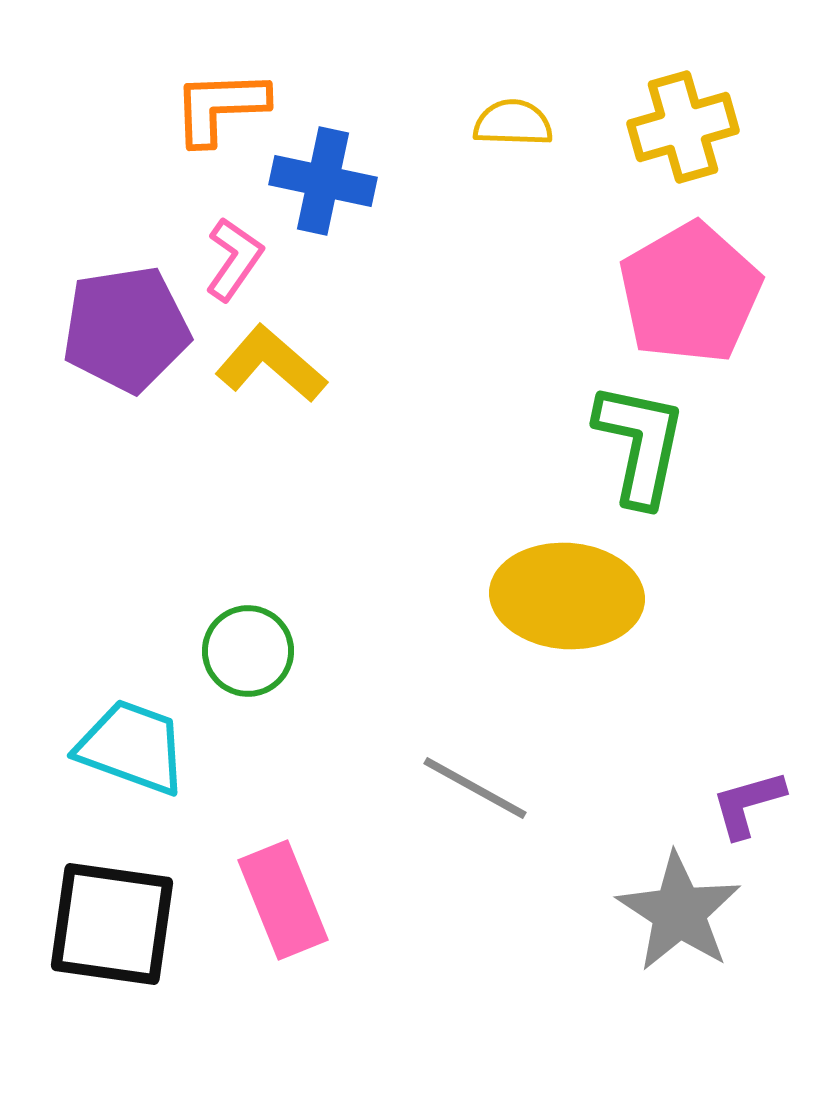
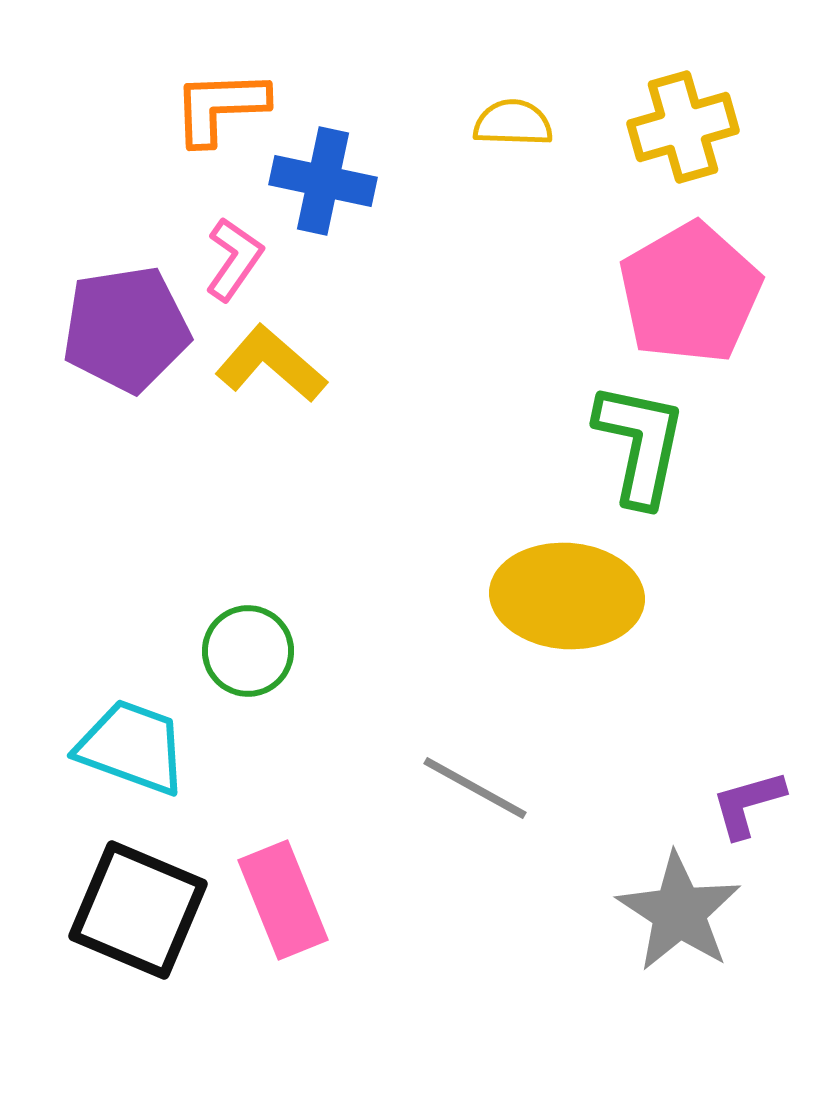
black square: moved 26 px right, 14 px up; rotated 15 degrees clockwise
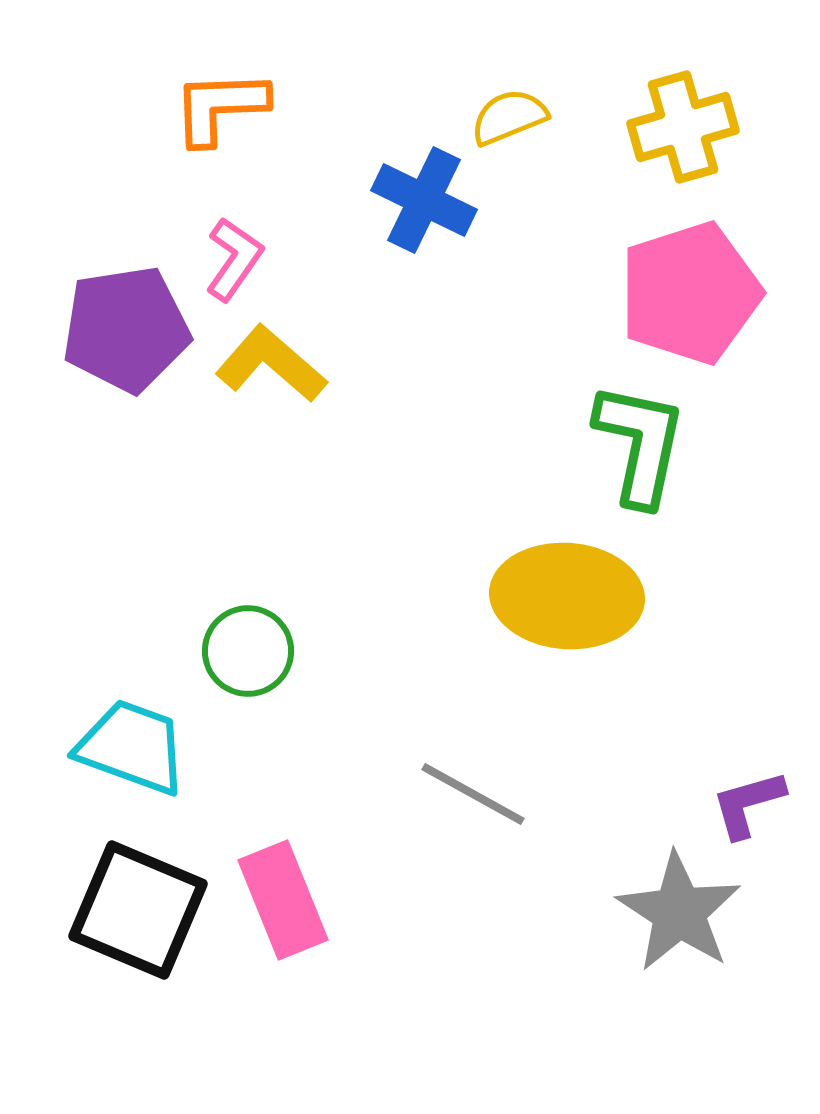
yellow semicircle: moved 4 px left, 6 px up; rotated 24 degrees counterclockwise
blue cross: moved 101 px right, 19 px down; rotated 14 degrees clockwise
pink pentagon: rotated 12 degrees clockwise
gray line: moved 2 px left, 6 px down
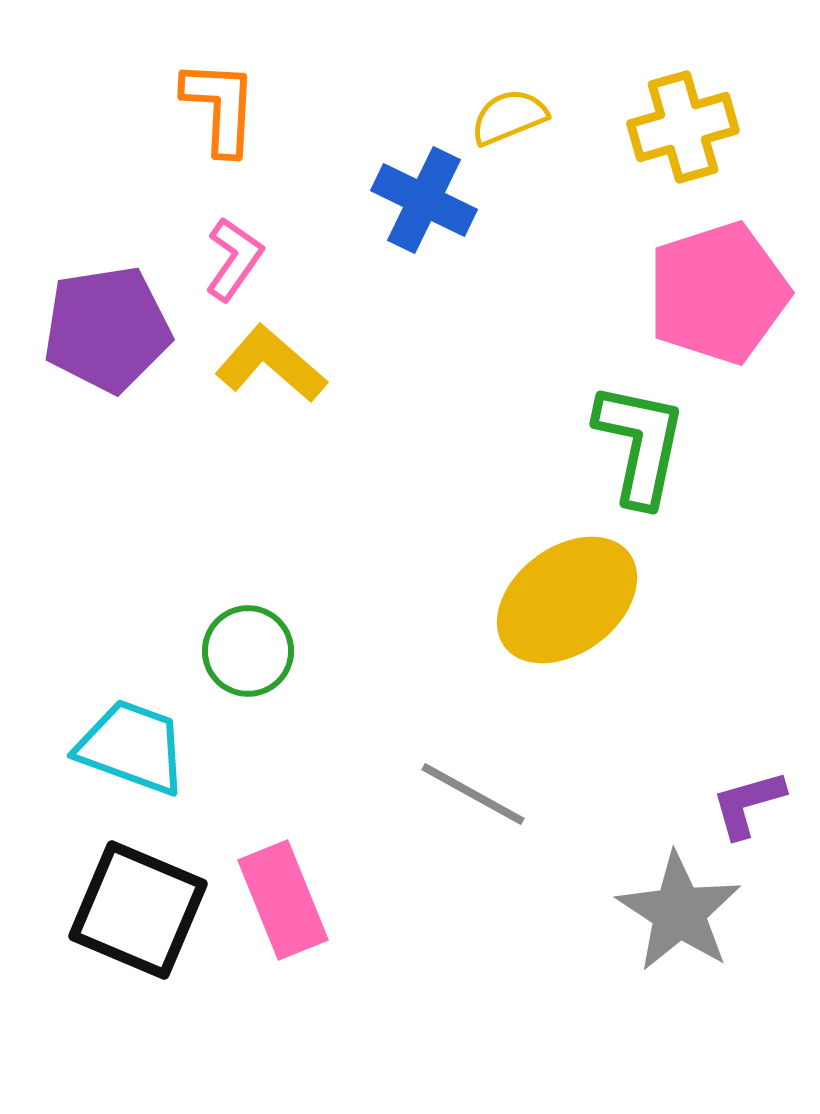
orange L-shape: rotated 95 degrees clockwise
pink pentagon: moved 28 px right
purple pentagon: moved 19 px left
yellow ellipse: moved 4 px down; rotated 41 degrees counterclockwise
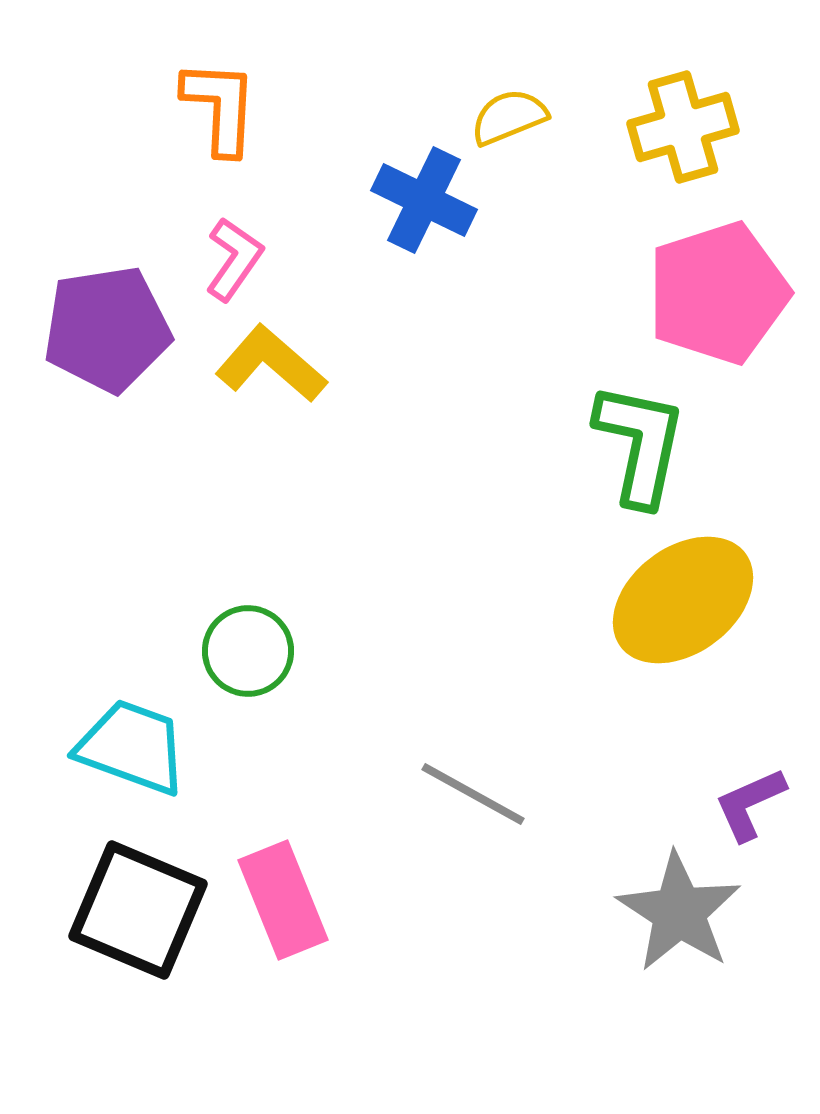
yellow ellipse: moved 116 px right
purple L-shape: moved 2 px right; rotated 8 degrees counterclockwise
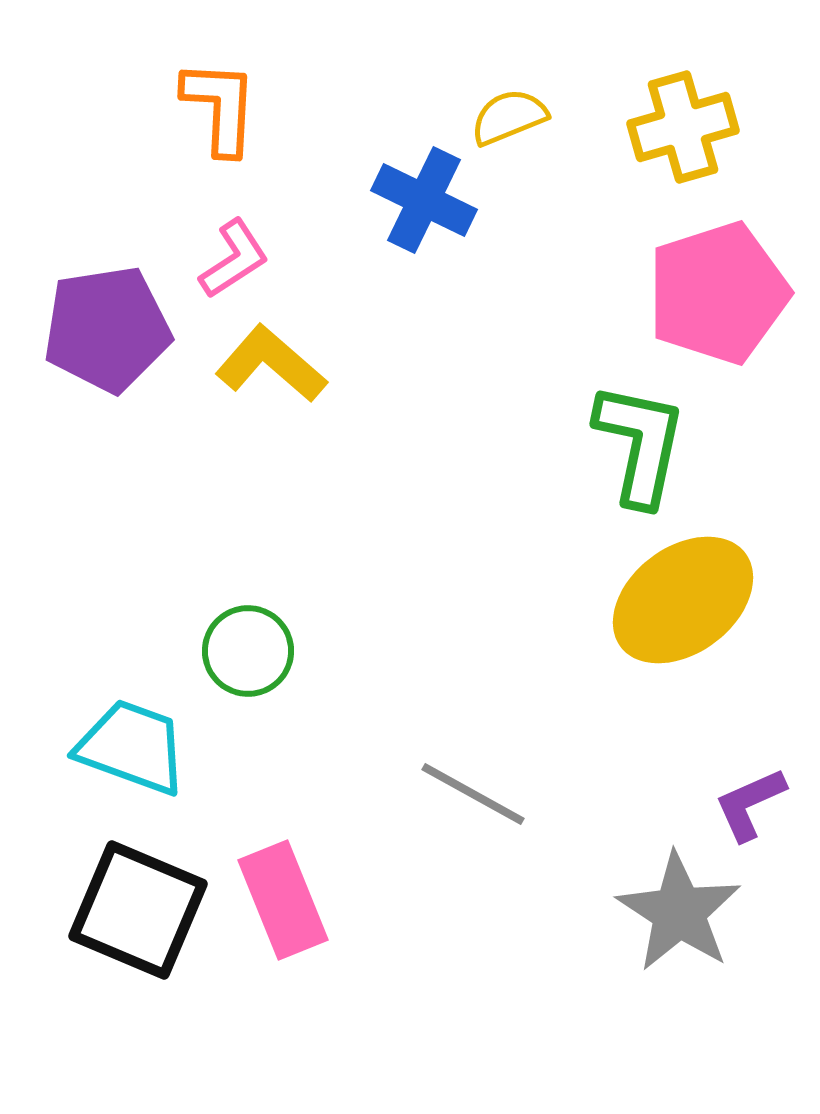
pink L-shape: rotated 22 degrees clockwise
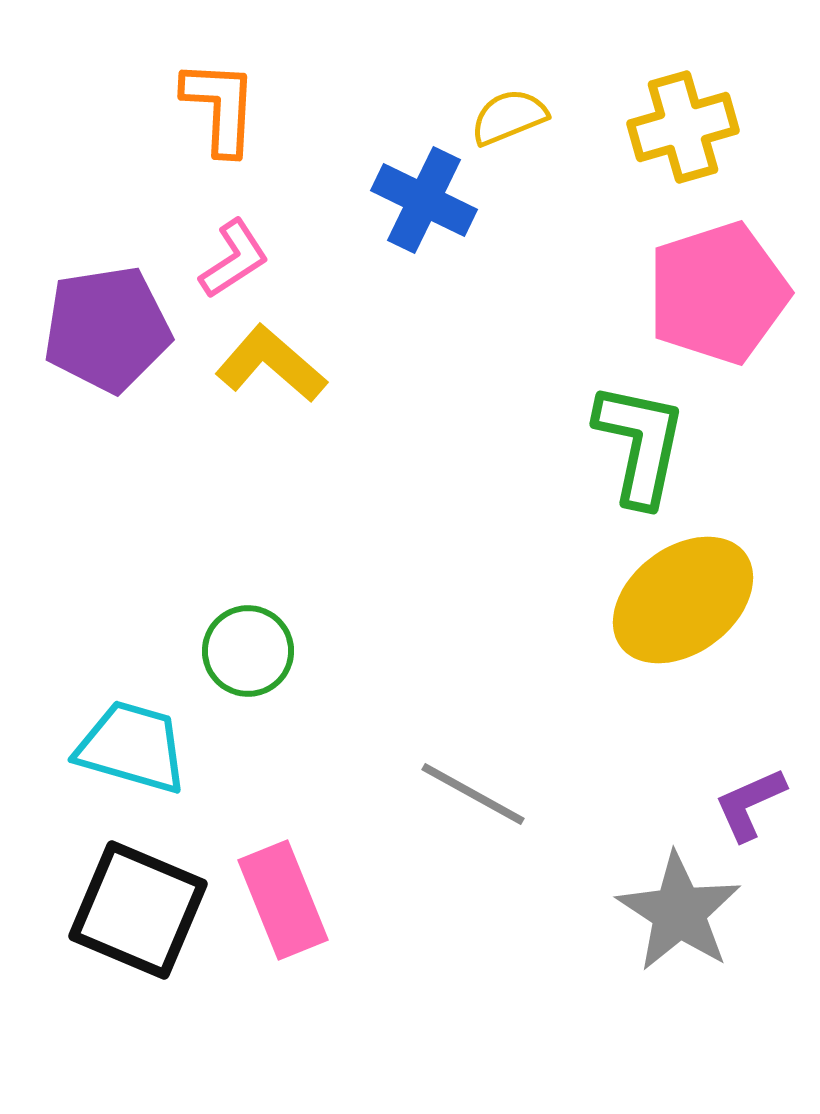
cyan trapezoid: rotated 4 degrees counterclockwise
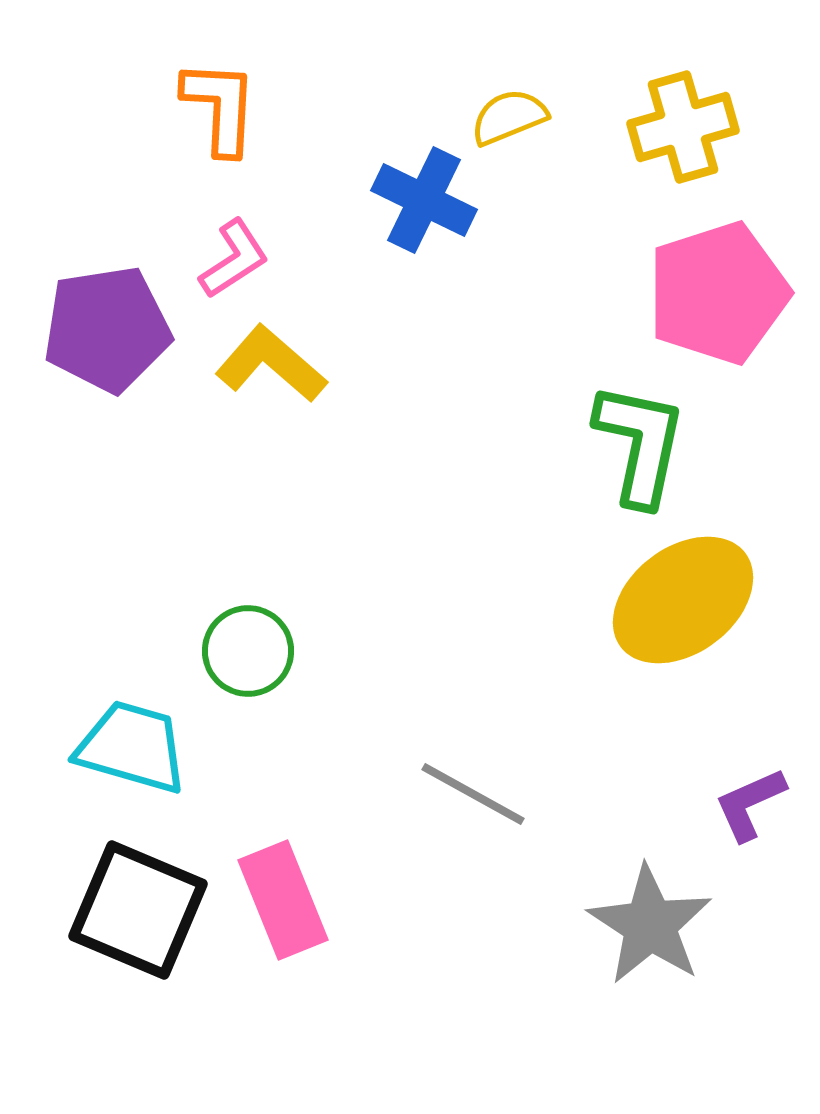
gray star: moved 29 px left, 13 px down
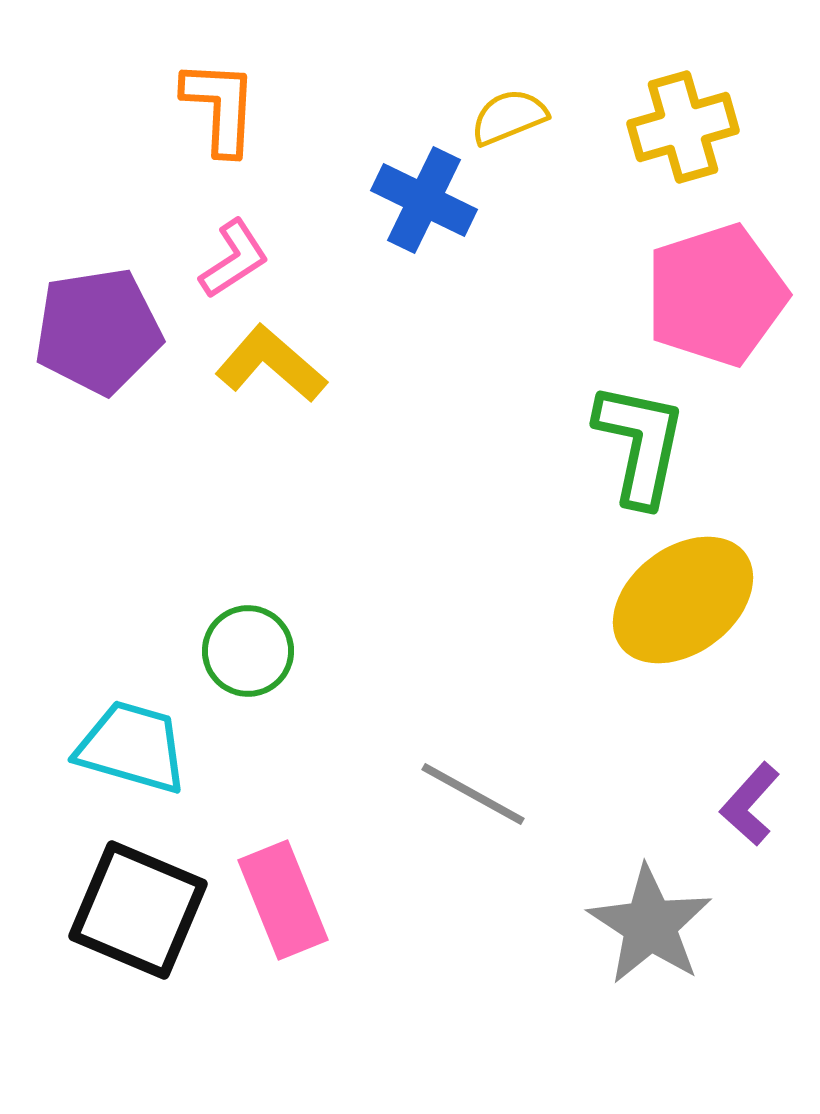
pink pentagon: moved 2 px left, 2 px down
purple pentagon: moved 9 px left, 2 px down
purple L-shape: rotated 24 degrees counterclockwise
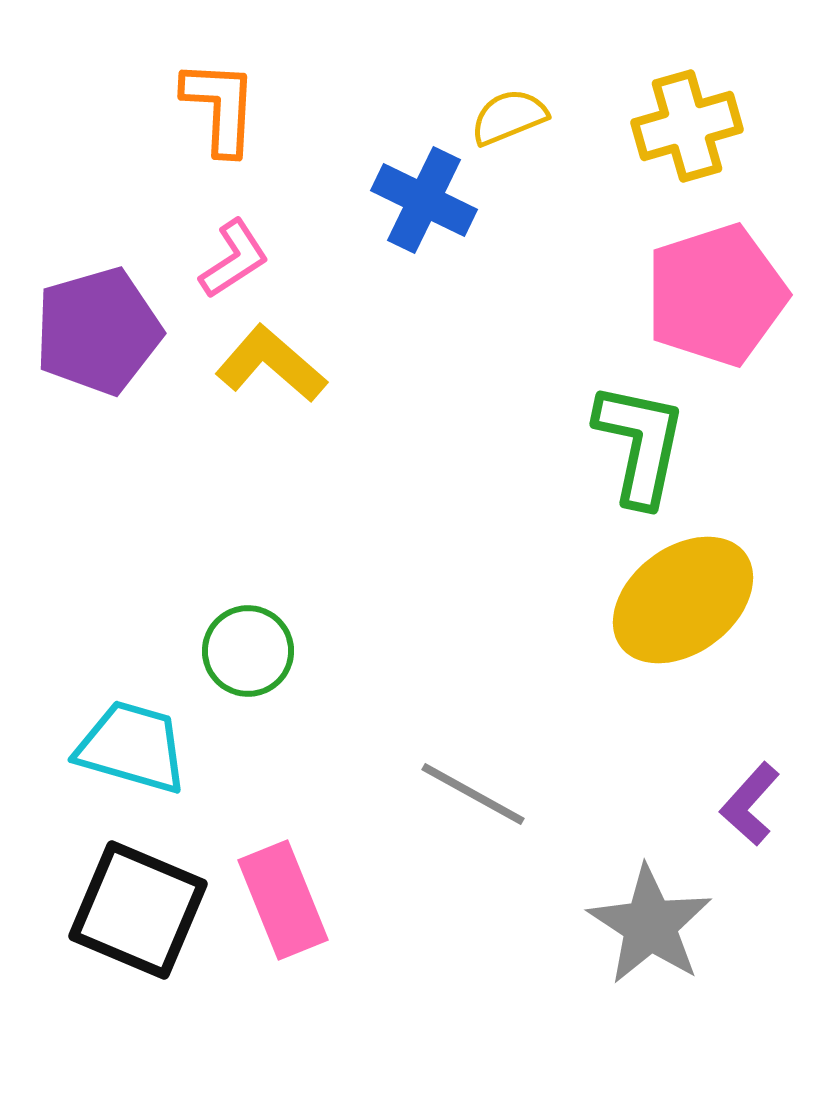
yellow cross: moved 4 px right, 1 px up
purple pentagon: rotated 7 degrees counterclockwise
